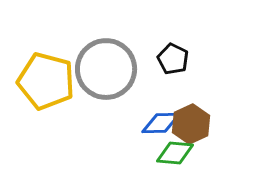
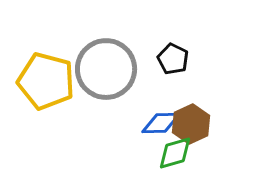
green diamond: rotated 21 degrees counterclockwise
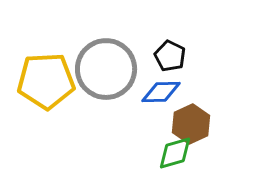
black pentagon: moved 3 px left, 3 px up
yellow pentagon: rotated 18 degrees counterclockwise
blue diamond: moved 31 px up
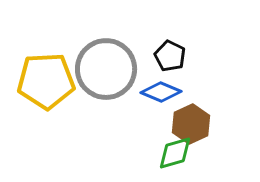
blue diamond: rotated 24 degrees clockwise
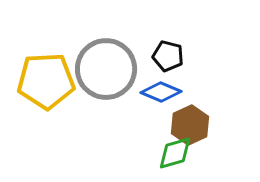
black pentagon: moved 2 px left; rotated 12 degrees counterclockwise
brown hexagon: moved 1 px left, 1 px down
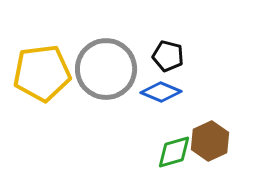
yellow pentagon: moved 4 px left, 8 px up; rotated 4 degrees counterclockwise
brown hexagon: moved 20 px right, 16 px down
green diamond: moved 1 px left, 1 px up
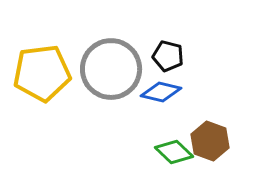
gray circle: moved 5 px right
blue diamond: rotated 9 degrees counterclockwise
brown hexagon: rotated 15 degrees counterclockwise
green diamond: rotated 60 degrees clockwise
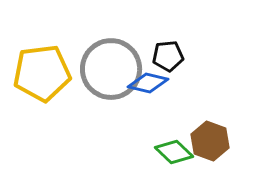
black pentagon: rotated 20 degrees counterclockwise
blue diamond: moved 13 px left, 9 px up
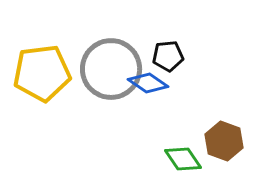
blue diamond: rotated 21 degrees clockwise
brown hexagon: moved 14 px right
green diamond: moved 9 px right, 7 px down; rotated 12 degrees clockwise
